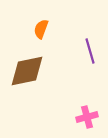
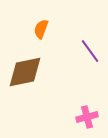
purple line: rotated 20 degrees counterclockwise
brown diamond: moved 2 px left, 1 px down
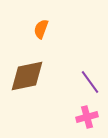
purple line: moved 31 px down
brown diamond: moved 2 px right, 4 px down
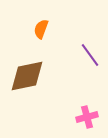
purple line: moved 27 px up
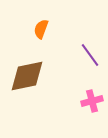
pink cross: moved 5 px right, 16 px up
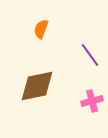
brown diamond: moved 10 px right, 10 px down
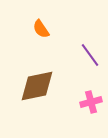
orange semicircle: rotated 54 degrees counterclockwise
pink cross: moved 1 px left, 1 px down
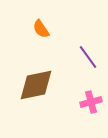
purple line: moved 2 px left, 2 px down
brown diamond: moved 1 px left, 1 px up
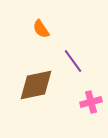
purple line: moved 15 px left, 4 px down
